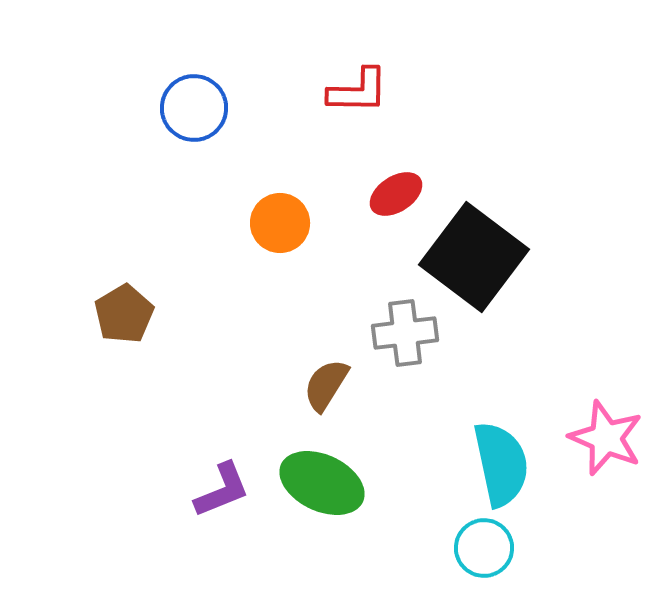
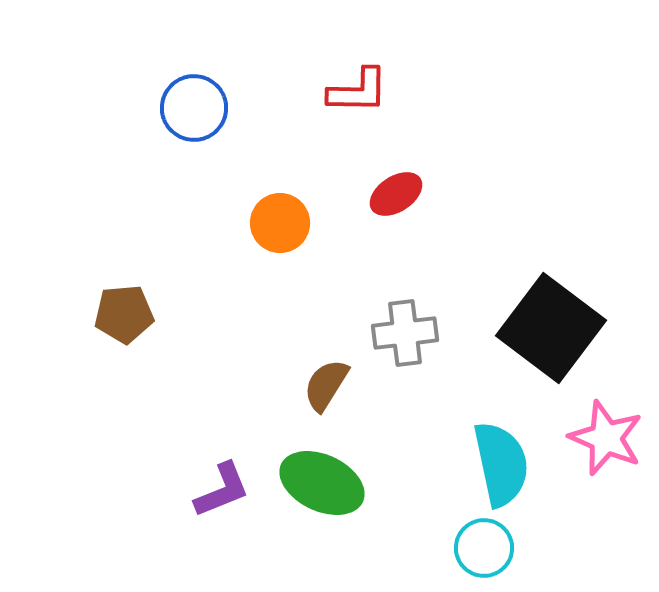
black square: moved 77 px right, 71 px down
brown pentagon: rotated 26 degrees clockwise
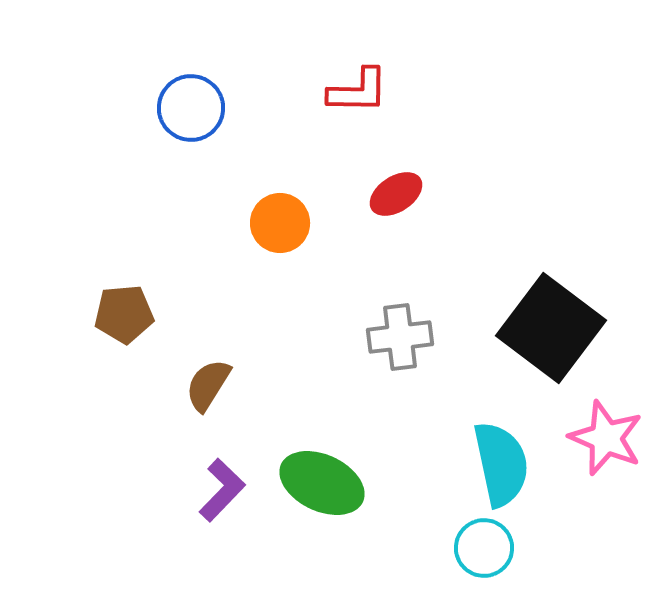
blue circle: moved 3 px left
gray cross: moved 5 px left, 4 px down
brown semicircle: moved 118 px left
purple L-shape: rotated 24 degrees counterclockwise
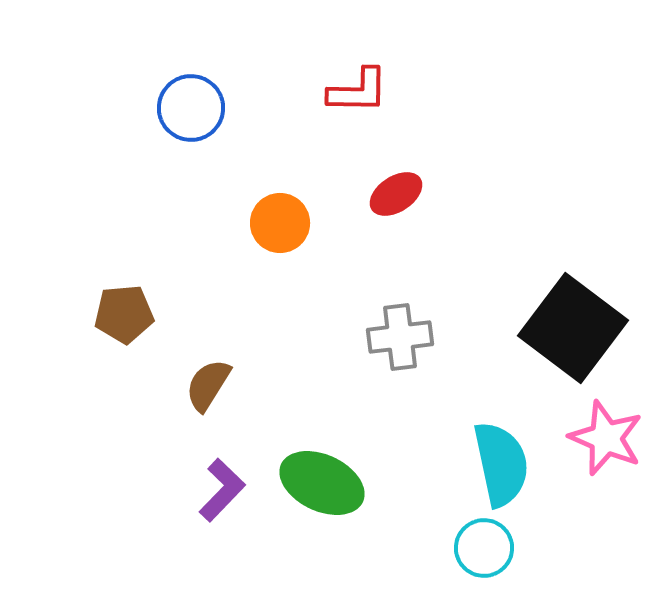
black square: moved 22 px right
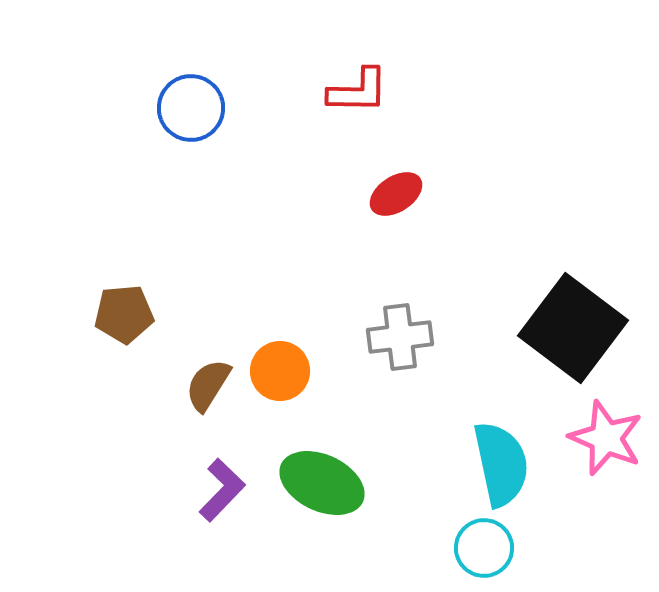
orange circle: moved 148 px down
